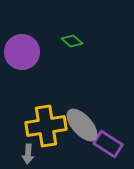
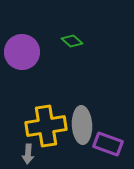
gray ellipse: rotated 39 degrees clockwise
purple rectangle: rotated 12 degrees counterclockwise
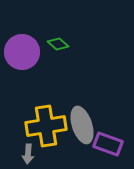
green diamond: moved 14 px left, 3 px down
gray ellipse: rotated 15 degrees counterclockwise
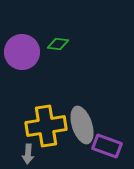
green diamond: rotated 35 degrees counterclockwise
purple rectangle: moved 1 px left, 2 px down
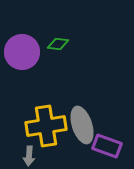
gray arrow: moved 1 px right, 2 px down
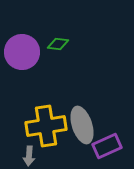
purple rectangle: rotated 44 degrees counterclockwise
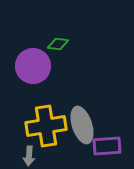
purple circle: moved 11 px right, 14 px down
purple rectangle: rotated 20 degrees clockwise
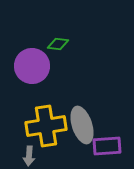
purple circle: moved 1 px left
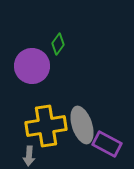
green diamond: rotated 60 degrees counterclockwise
purple rectangle: moved 2 px up; rotated 32 degrees clockwise
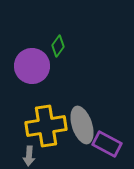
green diamond: moved 2 px down
